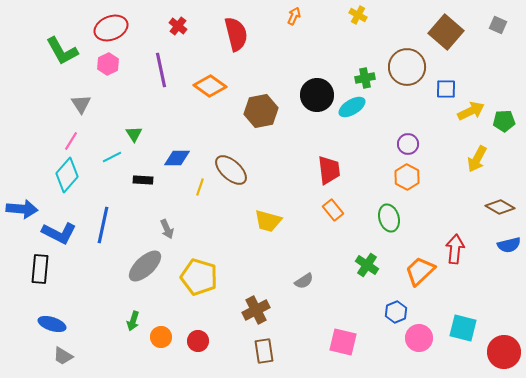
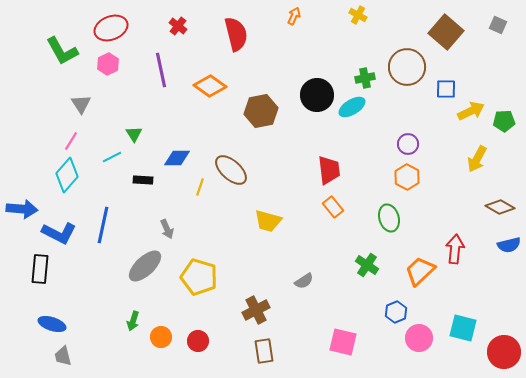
orange rectangle at (333, 210): moved 3 px up
gray trapezoid at (63, 356): rotated 45 degrees clockwise
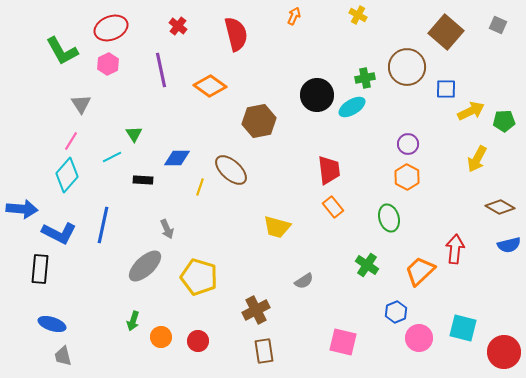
brown hexagon at (261, 111): moved 2 px left, 10 px down
yellow trapezoid at (268, 221): moved 9 px right, 6 px down
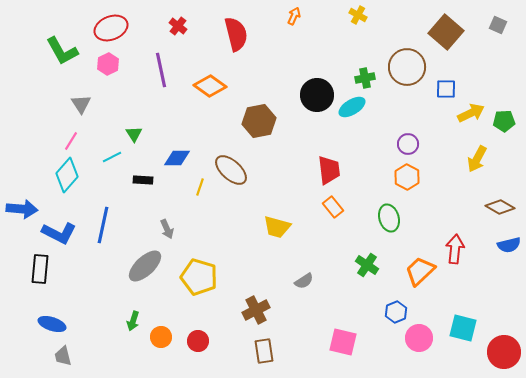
yellow arrow at (471, 111): moved 2 px down
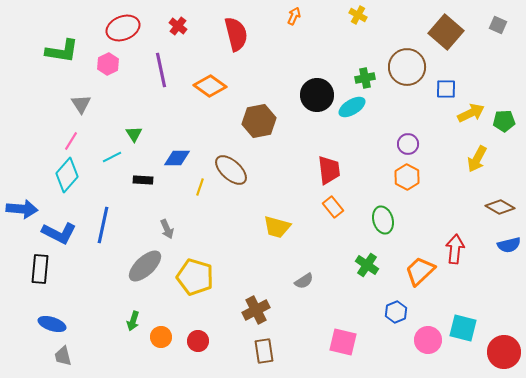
red ellipse at (111, 28): moved 12 px right
green L-shape at (62, 51): rotated 52 degrees counterclockwise
green ellipse at (389, 218): moved 6 px left, 2 px down
yellow pentagon at (199, 277): moved 4 px left
pink circle at (419, 338): moved 9 px right, 2 px down
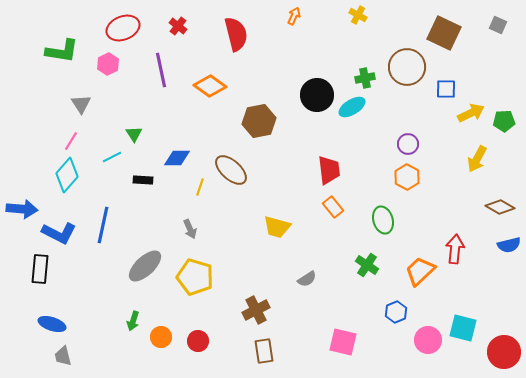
brown square at (446, 32): moved 2 px left, 1 px down; rotated 16 degrees counterclockwise
gray arrow at (167, 229): moved 23 px right
gray semicircle at (304, 281): moved 3 px right, 2 px up
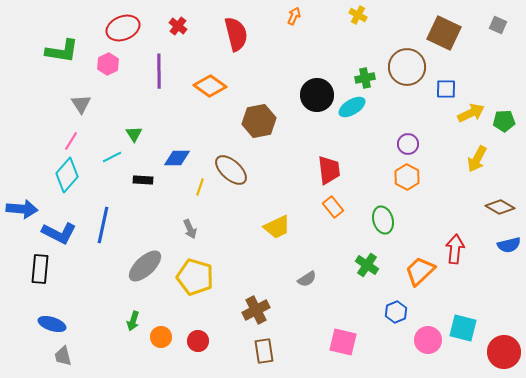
purple line at (161, 70): moved 2 px left, 1 px down; rotated 12 degrees clockwise
yellow trapezoid at (277, 227): rotated 40 degrees counterclockwise
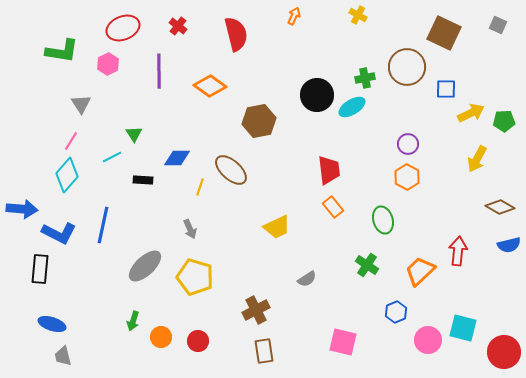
red arrow at (455, 249): moved 3 px right, 2 px down
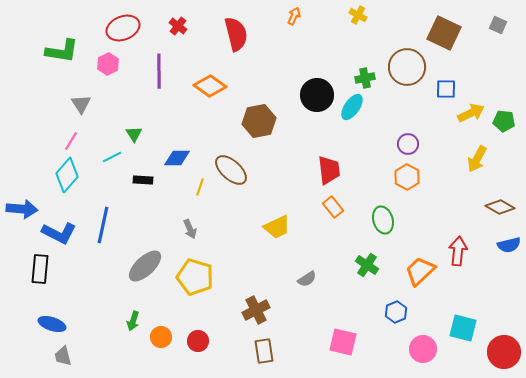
cyan ellipse at (352, 107): rotated 24 degrees counterclockwise
green pentagon at (504, 121): rotated 10 degrees clockwise
pink circle at (428, 340): moved 5 px left, 9 px down
